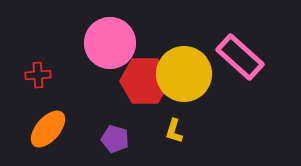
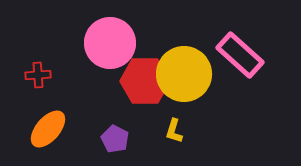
pink rectangle: moved 2 px up
purple pentagon: rotated 12 degrees clockwise
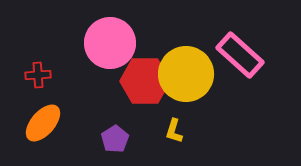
yellow circle: moved 2 px right
orange ellipse: moved 5 px left, 6 px up
purple pentagon: rotated 12 degrees clockwise
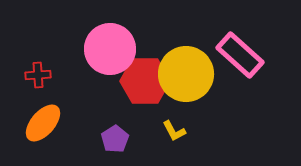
pink circle: moved 6 px down
yellow L-shape: rotated 45 degrees counterclockwise
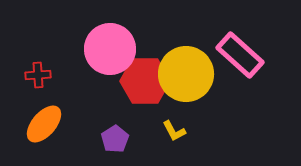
orange ellipse: moved 1 px right, 1 px down
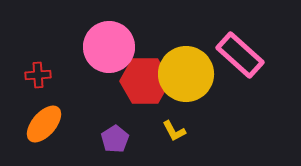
pink circle: moved 1 px left, 2 px up
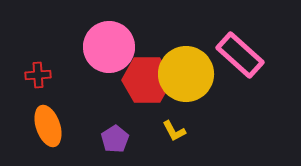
red hexagon: moved 2 px right, 1 px up
orange ellipse: moved 4 px right, 2 px down; rotated 60 degrees counterclockwise
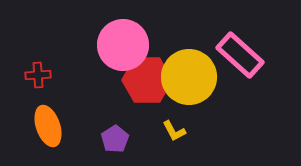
pink circle: moved 14 px right, 2 px up
yellow circle: moved 3 px right, 3 px down
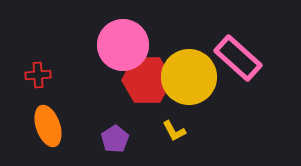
pink rectangle: moved 2 px left, 3 px down
